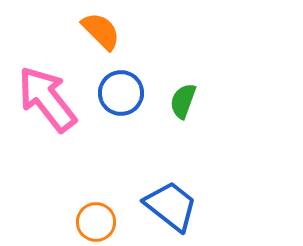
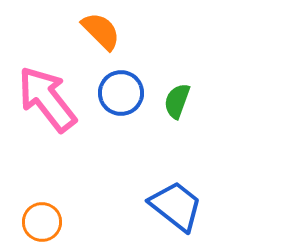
green semicircle: moved 6 px left
blue trapezoid: moved 5 px right
orange circle: moved 54 px left
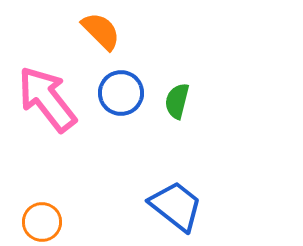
green semicircle: rotated 6 degrees counterclockwise
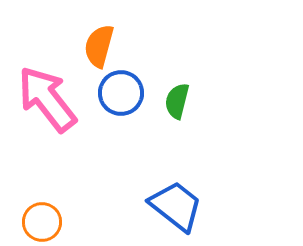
orange semicircle: moved 2 px left, 15 px down; rotated 120 degrees counterclockwise
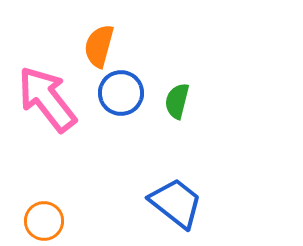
blue trapezoid: moved 3 px up
orange circle: moved 2 px right, 1 px up
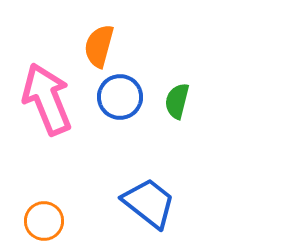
blue circle: moved 1 px left, 4 px down
pink arrow: rotated 16 degrees clockwise
blue trapezoid: moved 27 px left
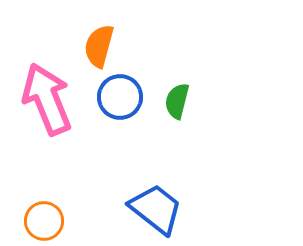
blue trapezoid: moved 7 px right, 6 px down
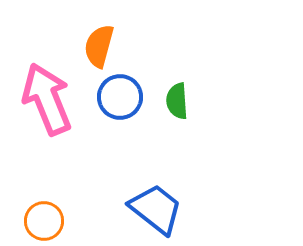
green semicircle: rotated 18 degrees counterclockwise
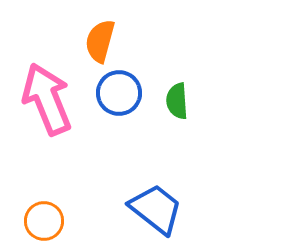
orange semicircle: moved 1 px right, 5 px up
blue circle: moved 1 px left, 4 px up
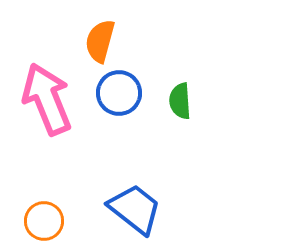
green semicircle: moved 3 px right
blue trapezoid: moved 21 px left
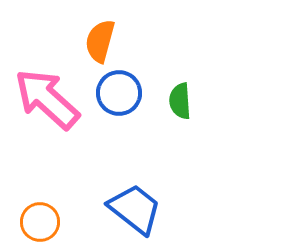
pink arrow: rotated 26 degrees counterclockwise
orange circle: moved 4 px left, 1 px down
